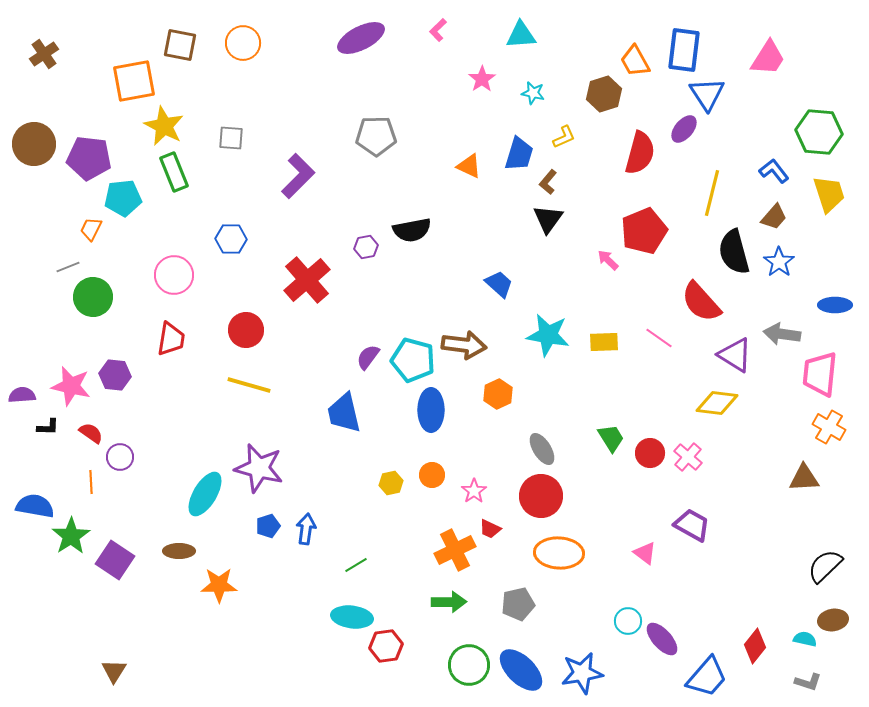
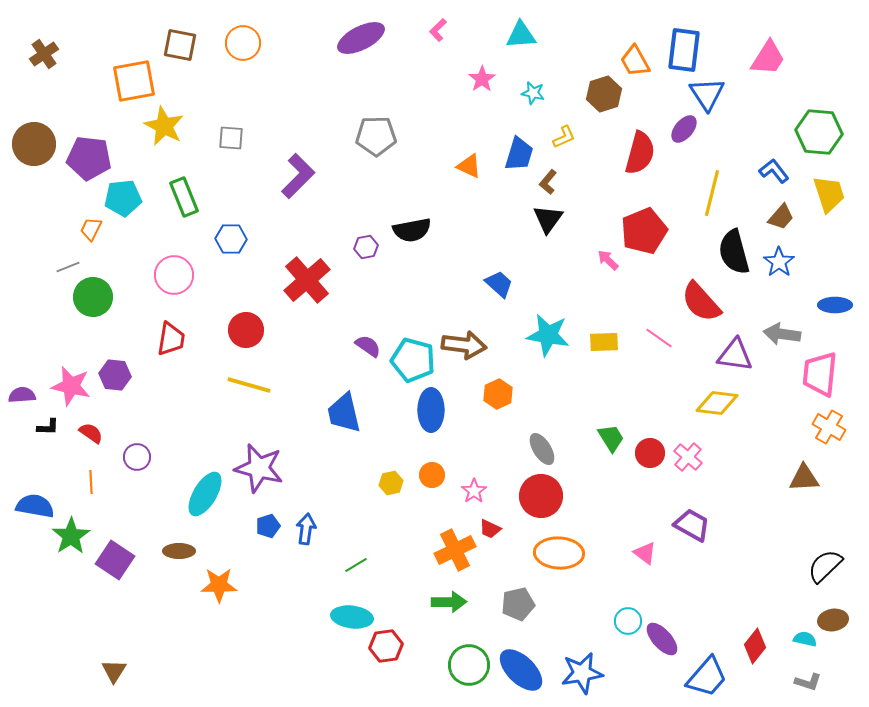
green rectangle at (174, 172): moved 10 px right, 25 px down
brown trapezoid at (774, 217): moved 7 px right
purple triangle at (735, 355): rotated 24 degrees counterclockwise
purple semicircle at (368, 357): moved 11 px up; rotated 88 degrees clockwise
purple circle at (120, 457): moved 17 px right
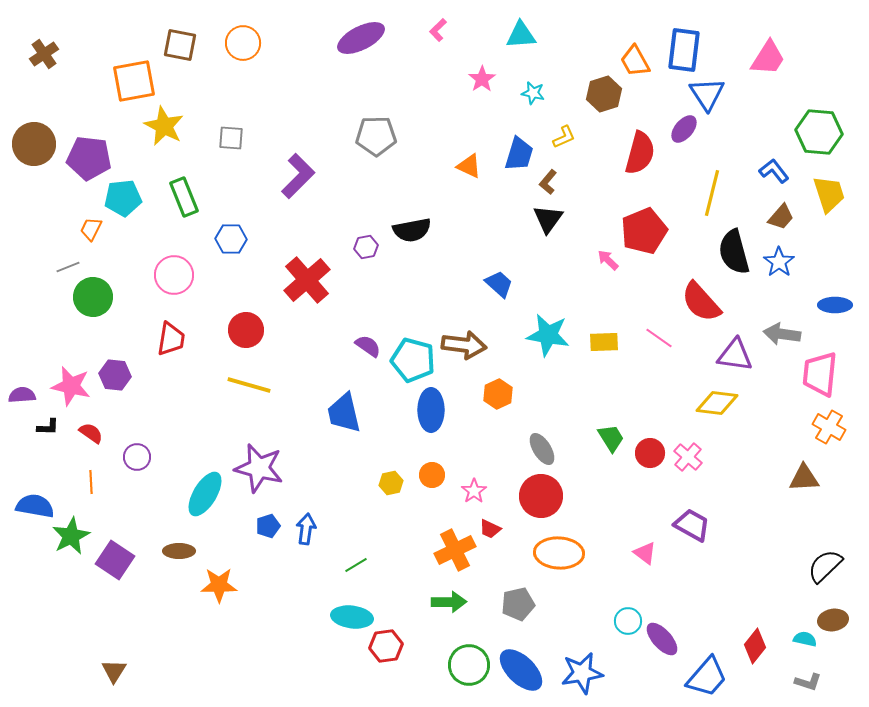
green star at (71, 536): rotated 6 degrees clockwise
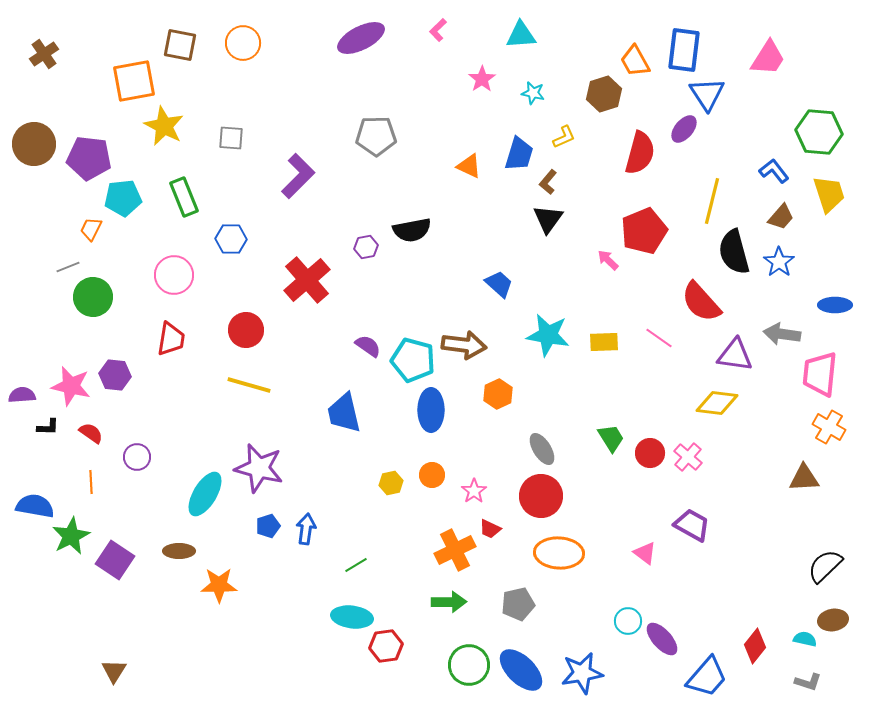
yellow line at (712, 193): moved 8 px down
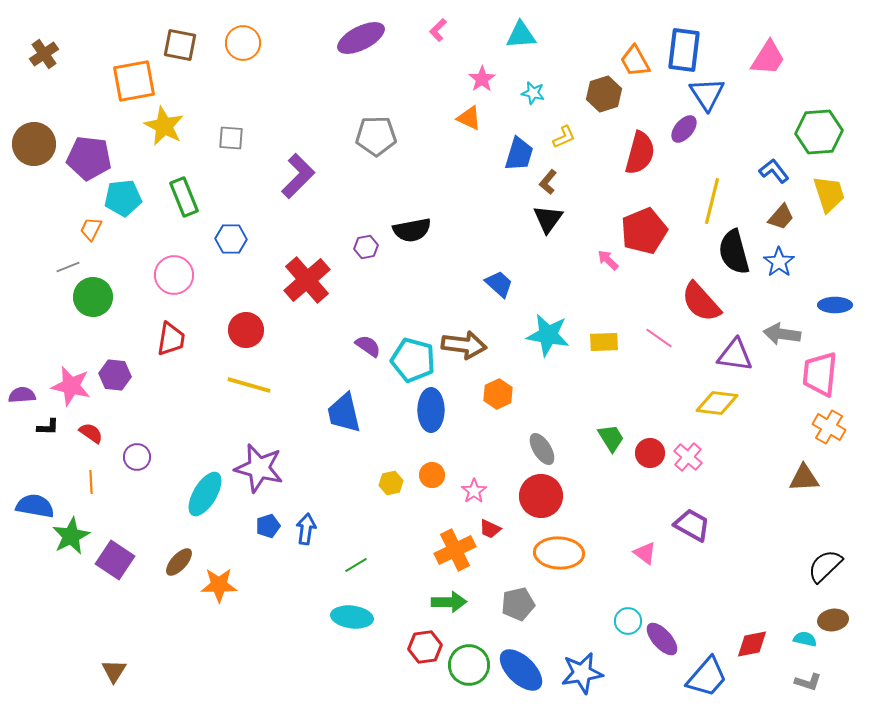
green hexagon at (819, 132): rotated 9 degrees counterclockwise
orange triangle at (469, 166): moved 48 px up
brown ellipse at (179, 551): moved 11 px down; rotated 48 degrees counterclockwise
red hexagon at (386, 646): moved 39 px right, 1 px down
red diamond at (755, 646): moved 3 px left, 2 px up; rotated 40 degrees clockwise
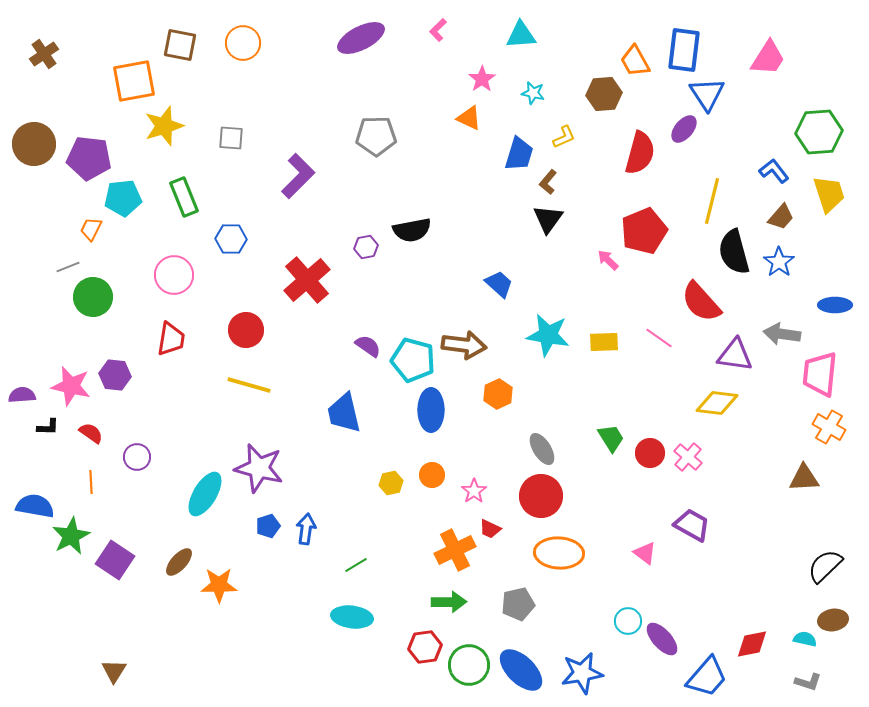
brown hexagon at (604, 94): rotated 12 degrees clockwise
yellow star at (164, 126): rotated 27 degrees clockwise
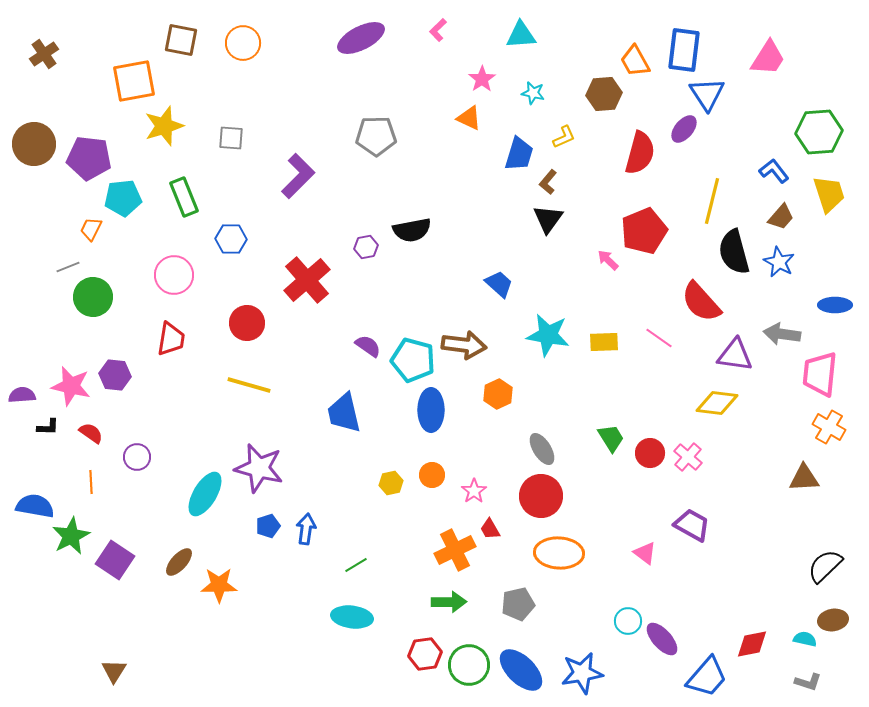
brown square at (180, 45): moved 1 px right, 5 px up
blue star at (779, 262): rotated 8 degrees counterclockwise
red circle at (246, 330): moved 1 px right, 7 px up
red trapezoid at (490, 529): rotated 35 degrees clockwise
red hexagon at (425, 647): moved 7 px down
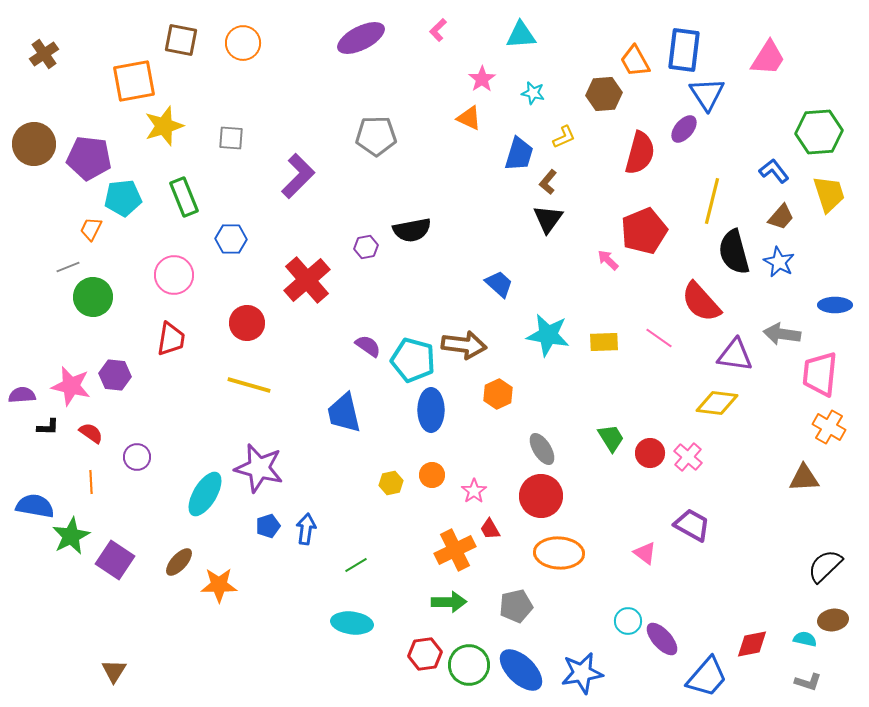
gray pentagon at (518, 604): moved 2 px left, 2 px down
cyan ellipse at (352, 617): moved 6 px down
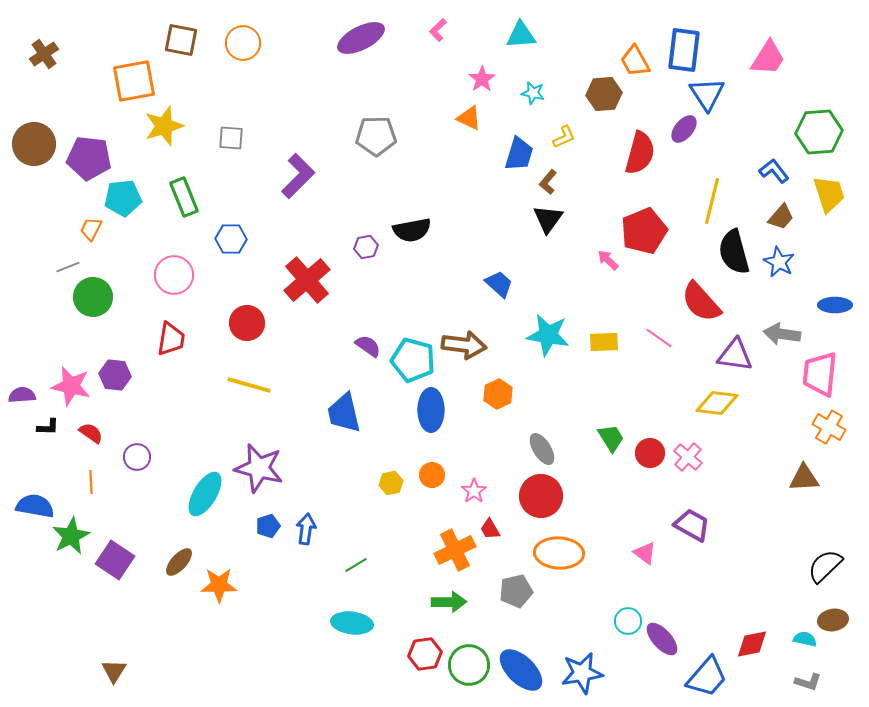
gray pentagon at (516, 606): moved 15 px up
